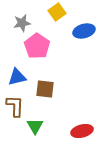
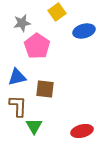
brown L-shape: moved 3 px right
green triangle: moved 1 px left
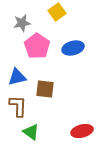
blue ellipse: moved 11 px left, 17 px down
green triangle: moved 3 px left, 6 px down; rotated 24 degrees counterclockwise
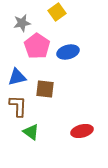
blue ellipse: moved 5 px left, 4 px down
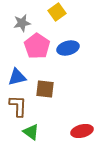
blue ellipse: moved 4 px up
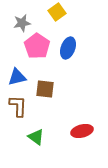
blue ellipse: rotated 55 degrees counterclockwise
green triangle: moved 5 px right, 5 px down
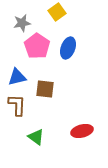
brown L-shape: moved 1 px left, 1 px up
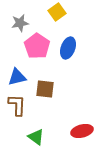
gray star: moved 2 px left
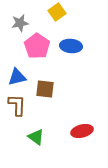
blue ellipse: moved 3 px right, 2 px up; rotated 75 degrees clockwise
